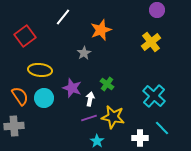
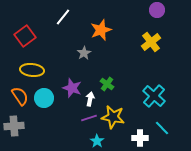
yellow ellipse: moved 8 px left
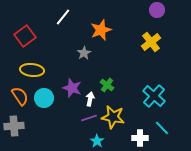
green cross: moved 1 px down
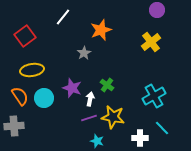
yellow ellipse: rotated 15 degrees counterclockwise
cyan cross: rotated 20 degrees clockwise
cyan star: rotated 16 degrees counterclockwise
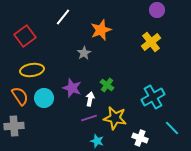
cyan cross: moved 1 px left, 1 px down
yellow star: moved 2 px right, 1 px down
cyan line: moved 10 px right
white cross: rotated 21 degrees clockwise
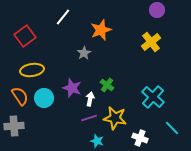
cyan cross: rotated 20 degrees counterclockwise
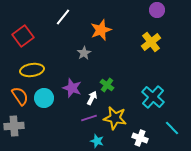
red square: moved 2 px left
white arrow: moved 2 px right, 1 px up; rotated 16 degrees clockwise
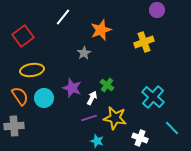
yellow cross: moved 7 px left; rotated 18 degrees clockwise
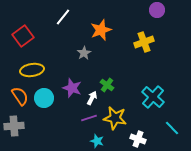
white cross: moved 2 px left, 1 px down
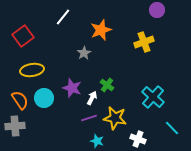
orange semicircle: moved 4 px down
gray cross: moved 1 px right
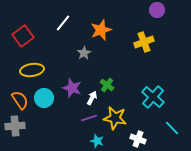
white line: moved 6 px down
